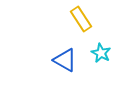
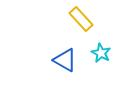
yellow rectangle: rotated 10 degrees counterclockwise
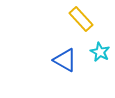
cyan star: moved 1 px left, 1 px up
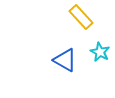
yellow rectangle: moved 2 px up
